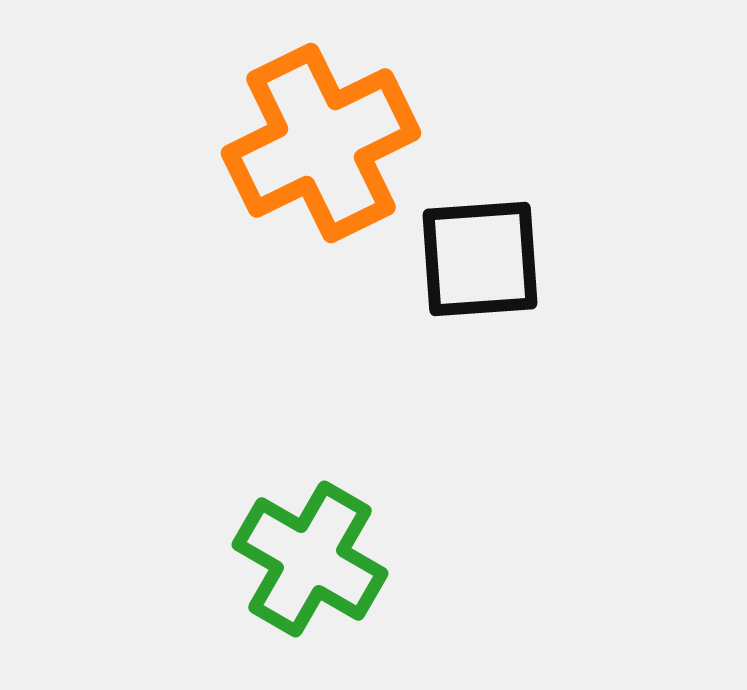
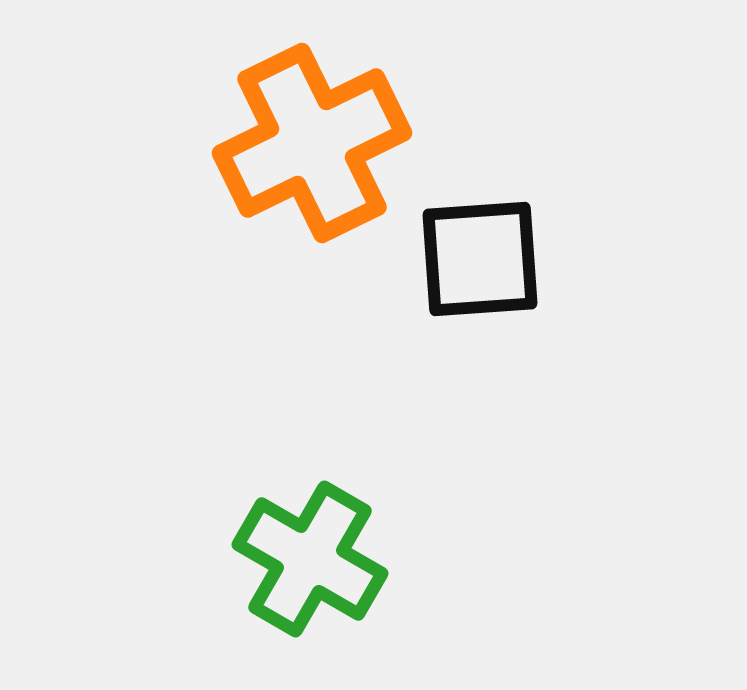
orange cross: moved 9 px left
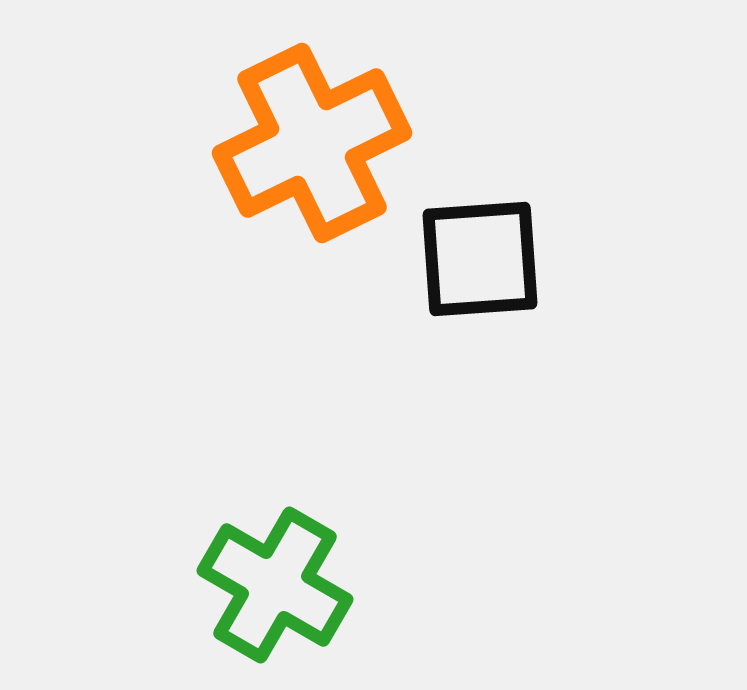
green cross: moved 35 px left, 26 px down
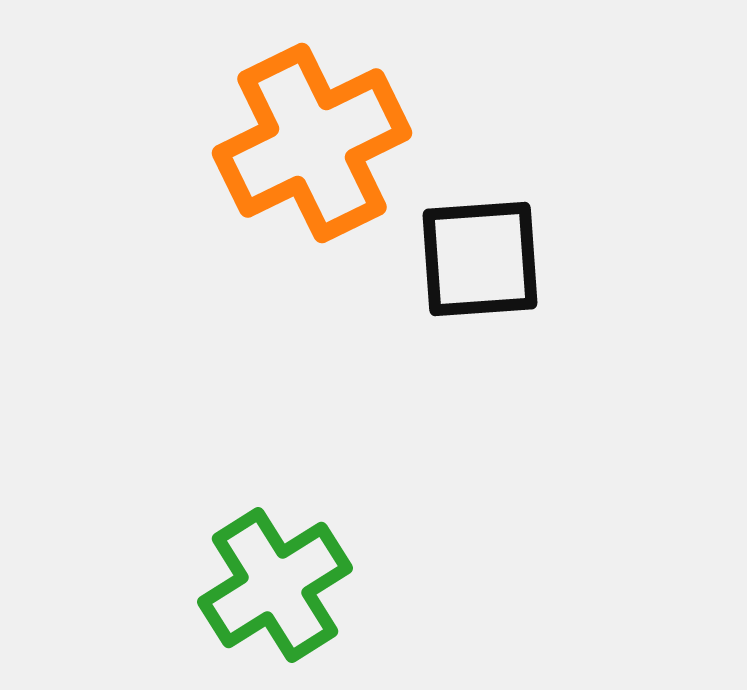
green cross: rotated 28 degrees clockwise
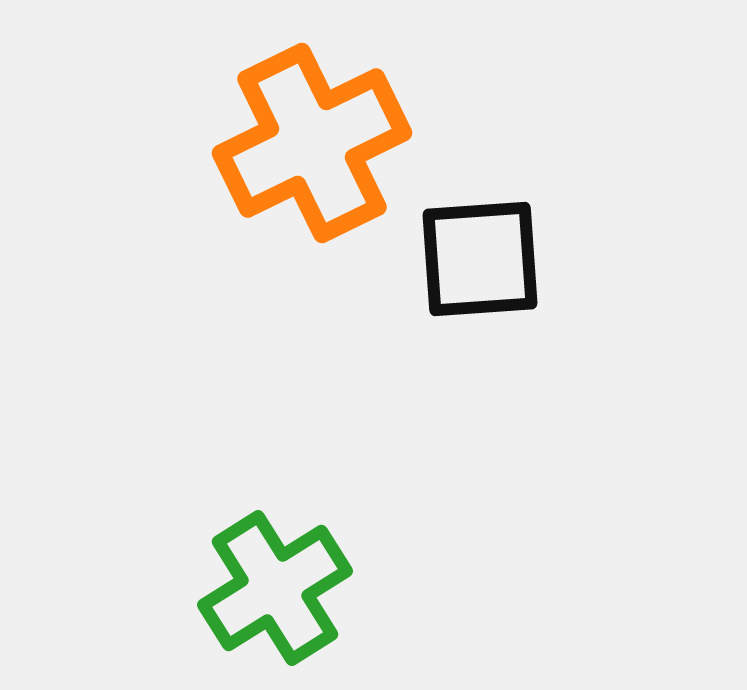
green cross: moved 3 px down
